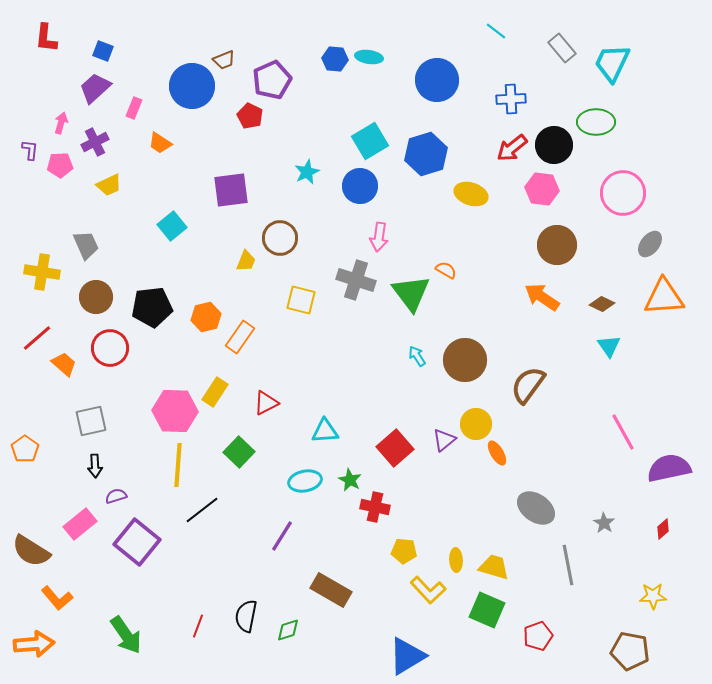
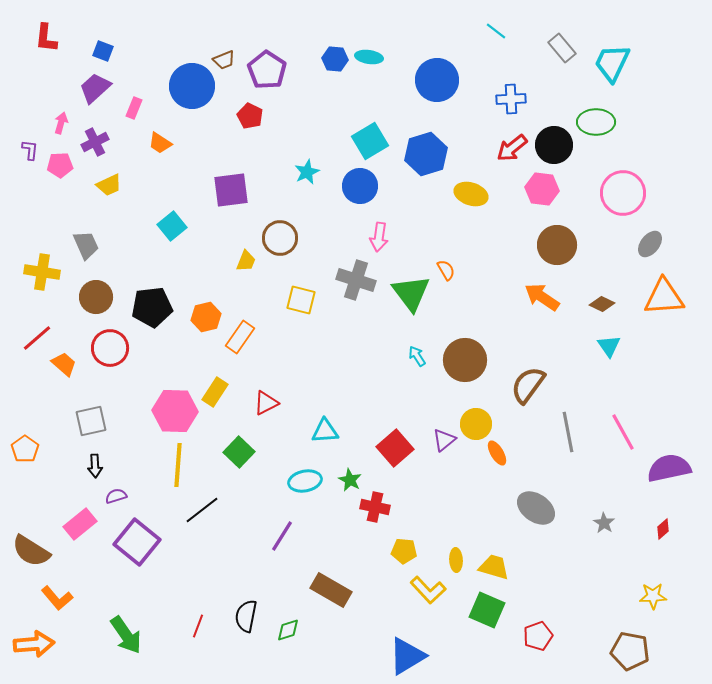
purple pentagon at (272, 80): moved 5 px left, 10 px up; rotated 15 degrees counterclockwise
orange semicircle at (446, 270): rotated 30 degrees clockwise
gray line at (568, 565): moved 133 px up
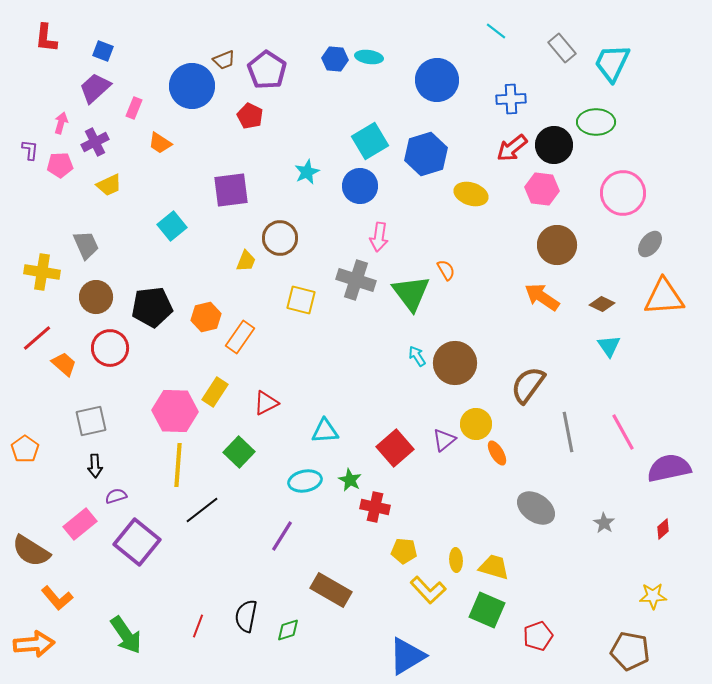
brown circle at (465, 360): moved 10 px left, 3 px down
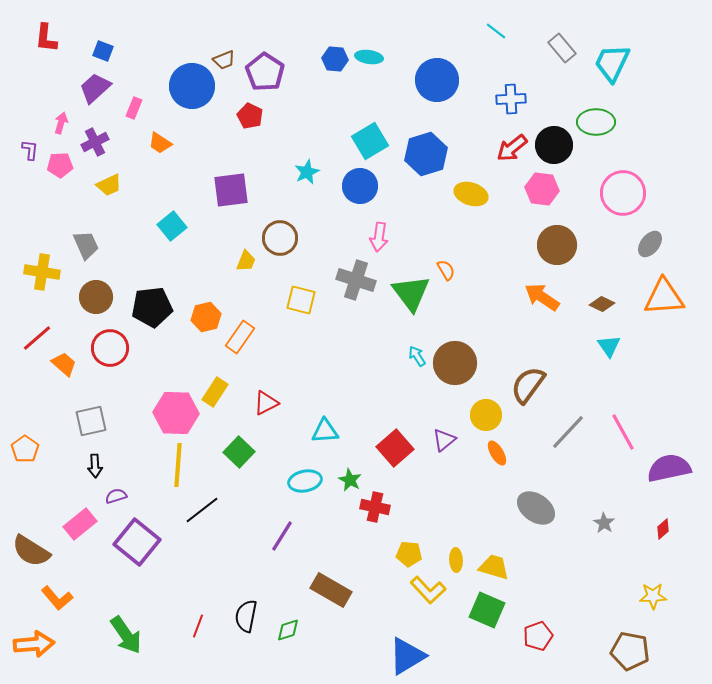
purple pentagon at (267, 70): moved 2 px left, 2 px down
pink hexagon at (175, 411): moved 1 px right, 2 px down
yellow circle at (476, 424): moved 10 px right, 9 px up
gray line at (568, 432): rotated 54 degrees clockwise
yellow pentagon at (404, 551): moved 5 px right, 3 px down
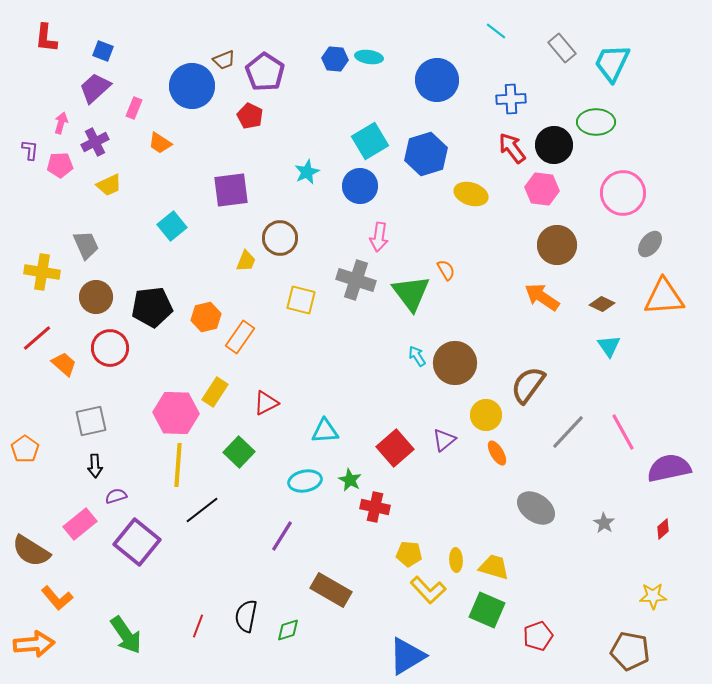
red arrow at (512, 148): rotated 92 degrees clockwise
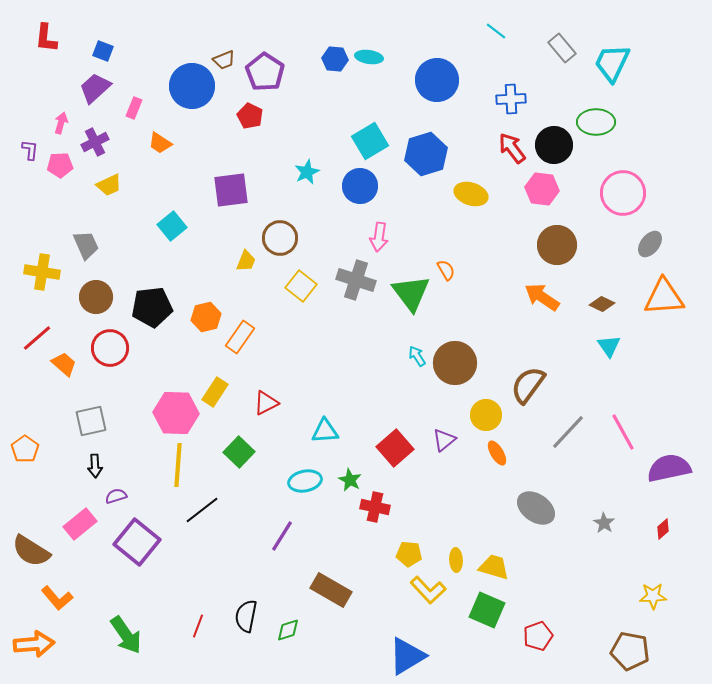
yellow square at (301, 300): moved 14 px up; rotated 24 degrees clockwise
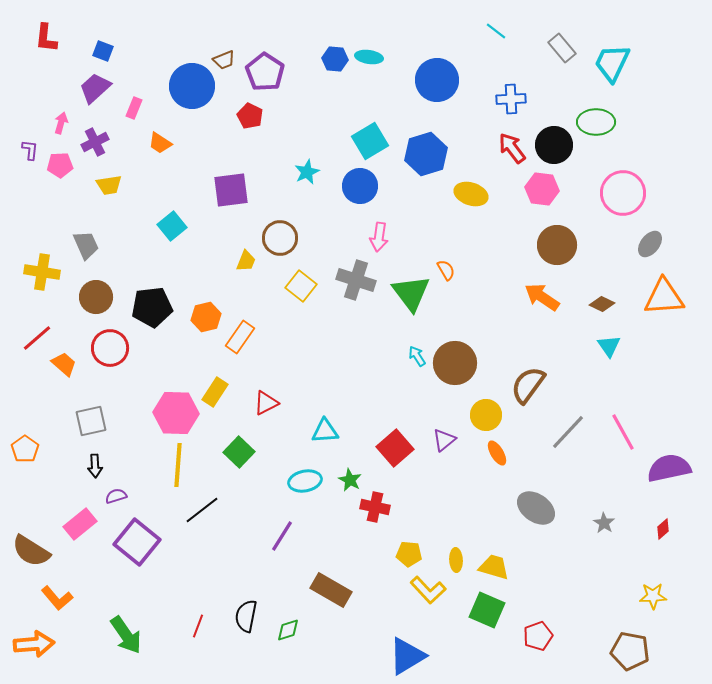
yellow trapezoid at (109, 185): rotated 16 degrees clockwise
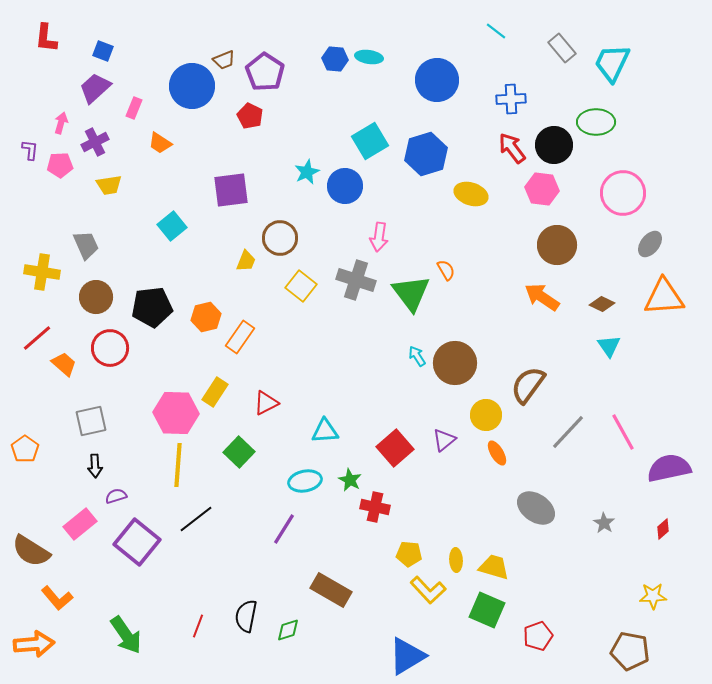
blue circle at (360, 186): moved 15 px left
black line at (202, 510): moved 6 px left, 9 px down
purple line at (282, 536): moved 2 px right, 7 px up
